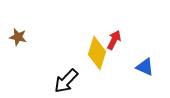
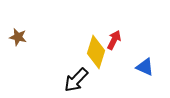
yellow diamond: moved 1 px left, 1 px up
black arrow: moved 10 px right, 1 px up
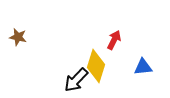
yellow diamond: moved 14 px down
blue triangle: moved 2 px left; rotated 30 degrees counterclockwise
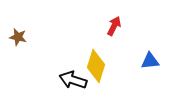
red arrow: moved 14 px up
blue triangle: moved 7 px right, 6 px up
black arrow: moved 3 px left; rotated 64 degrees clockwise
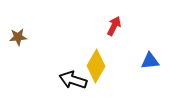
brown star: rotated 18 degrees counterclockwise
yellow diamond: rotated 12 degrees clockwise
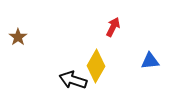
red arrow: moved 1 px left, 1 px down
brown star: rotated 30 degrees counterclockwise
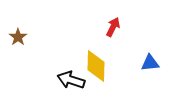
blue triangle: moved 2 px down
yellow diamond: rotated 28 degrees counterclockwise
black arrow: moved 2 px left
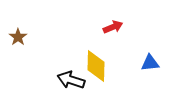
red arrow: rotated 42 degrees clockwise
